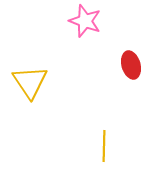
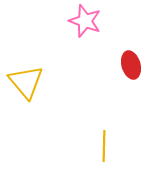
yellow triangle: moved 4 px left; rotated 6 degrees counterclockwise
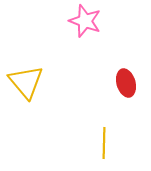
red ellipse: moved 5 px left, 18 px down
yellow line: moved 3 px up
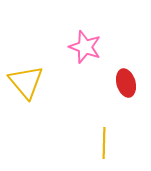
pink star: moved 26 px down
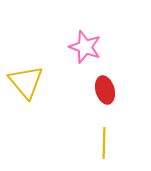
red ellipse: moved 21 px left, 7 px down
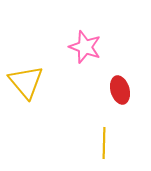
red ellipse: moved 15 px right
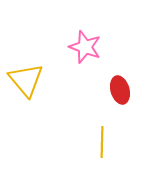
yellow triangle: moved 2 px up
yellow line: moved 2 px left, 1 px up
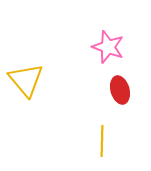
pink star: moved 23 px right
yellow line: moved 1 px up
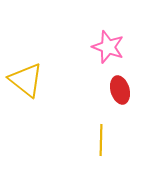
yellow triangle: rotated 12 degrees counterclockwise
yellow line: moved 1 px left, 1 px up
